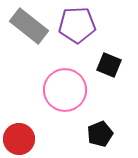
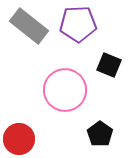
purple pentagon: moved 1 px right, 1 px up
black pentagon: rotated 15 degrees counterclockwise
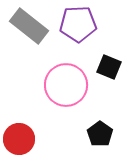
black square: moved 2 px down
pink circle: moved 1 px right, 5 px up
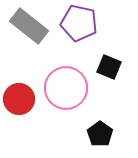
purple pentagon: moved 1 px right, 1 px up; rotated 15 degrees clockwise
pink circle: moved 3 px down
red circle: moved 40 px up
